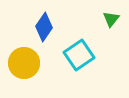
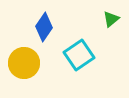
green triangle: rotated 12 degrees clockwise
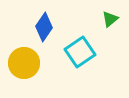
green triangle: moved 1 px left
cyan square: moved 1 px right, 3 px up
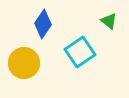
green triangle: moved 1 px left, 2 px down; rotated 42 degrees counterclockwise
blue diamond: moved 1 px left, 3 px up
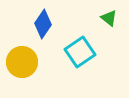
green triangle: moved 3 px up
yellow circle: moved 2 px left, 1 px up
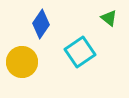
blue diamond: moved 2 px left
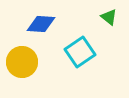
green triangle: moved 1 px up
blue diamond: rotated 60 degrees clockwise
